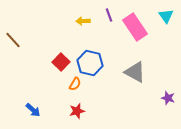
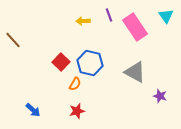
purple star: moved 8 px left, 2 px up
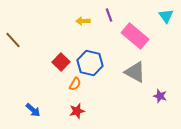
pink rectangle: moved 9 px down; rotated 16 degrees counterclockwise
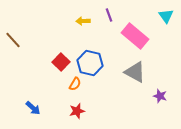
blue arrow: moved 2 px up
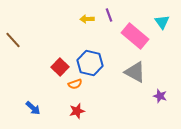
cyan triangle: moved 4 px left, 6 px down
yellow arrow: moved 4 px right, 2 px up
red square: moved 1 px left, 5 px down
orange semicircle: rotated 40 degrees clockwise
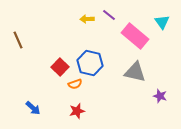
purple line: rotated 32 degrees counterclockwise
brown line: moved 5 px right; rotated 18 degrees clockwise
gray triangle: rotated 15 degrees counterclockwise
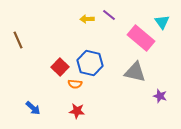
pink rectangle: moved 6 px right, 2 px down
orange semicircle: rotated 24 degrees clockwise
red star: rotated 21 degrees clockwise
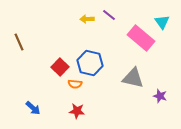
brown line: moved 1 px right, 2 px down
gray triangle: moved 2 px left, 6 px down
